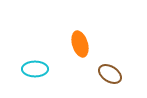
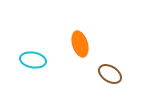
cyan ellipse: moved 2 px left, 9 px up; rotated 10 degrees clockwise
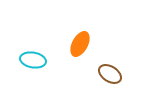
orange ellipse: rotated 45 degrees clockwise
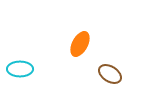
cyan ellipse: moved 13 px left, 9 px down; rotated 10 degrees counterclockwise
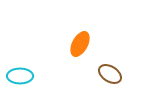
cyan ellipse: moved 7 px down
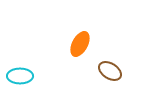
brown ellipse: moved 3 px up
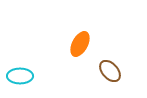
brown ellipse: rotated 15 degrees clockwise
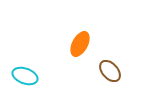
cyan ellipse: moved 5 px right; rotated 20 degrees clockwise
